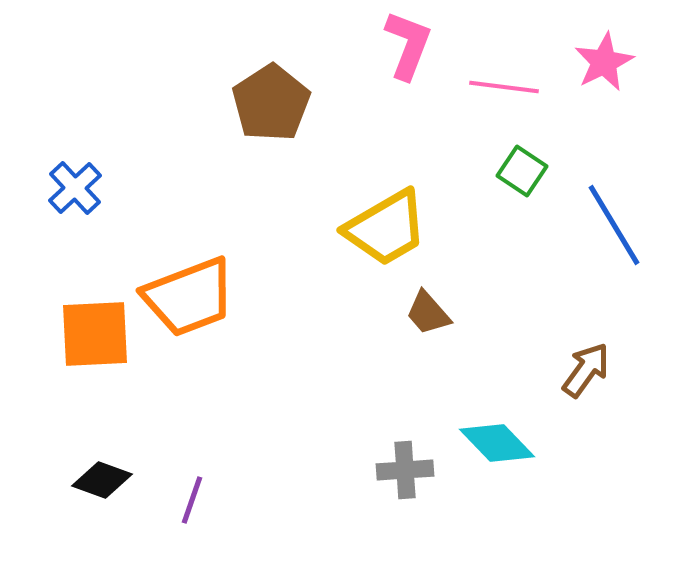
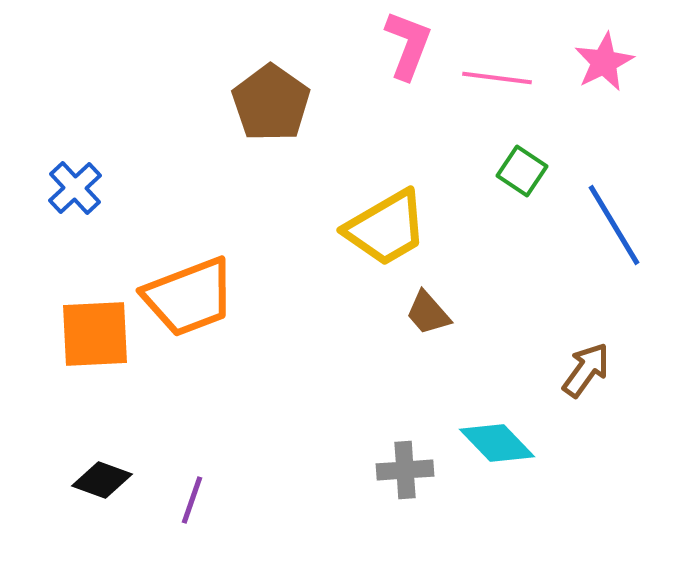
pink line: moved 7 px left, 9 px up
brown pentagon: rotated 4 degrees counterclockwise
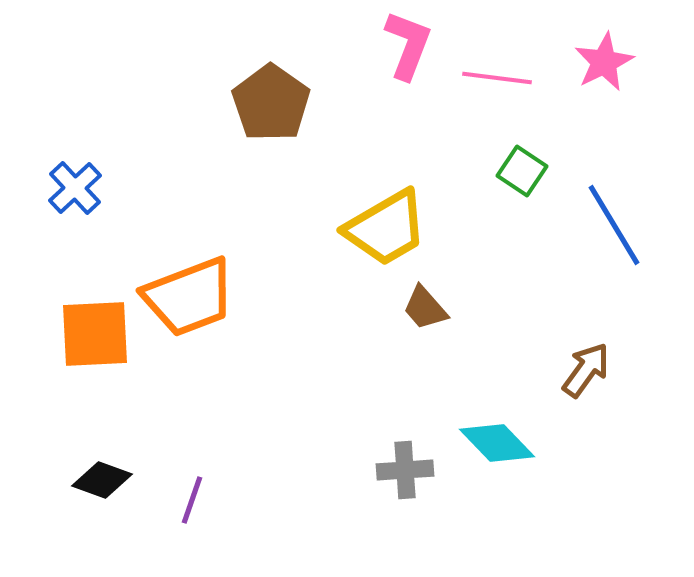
brown trapezoid: moved 3 px left, 5 px up
